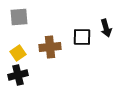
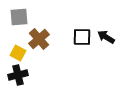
black arrow: moved 9 px down; rotated 138 degrees clockwise
brown cross: moved 11 px left, 8 px up; rotated 35 degrees counterclockwise
yellow square: rotated 28 degrees counterclockwise
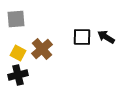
gray square: moved 3 px left, 2 px down
brown cross: moved 3 px right, 10 px down
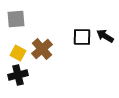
black arrow: moved 1 px left, 1 px up
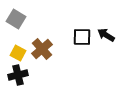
gray square: rotated 36 degrees clockwise
black arrow: moved 1 px right, 1 px up
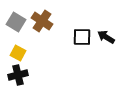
gray square: moved 3 px down
black arrow: moved 2 px down
brown cross: moved 28 px up; rotated 15 degrees counterclockwise
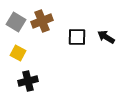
brown cross: rotated 35 degrees clockwise
black square: moved 5 px left
black cross: moved 10 px right, 6 px down
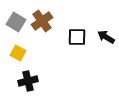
brown cross: rotated 15 degrees counterclockwise
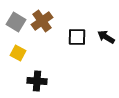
black cross: moved 9 px right; rotated 18 degrees clockwise
